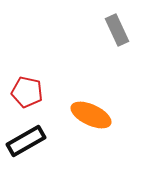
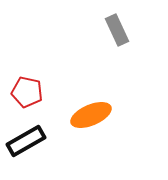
orange ellipse: rotated 48 degrees counterclockwise
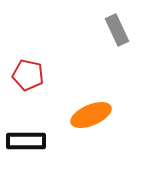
red pentagon: moved 1 px right, 17 px up
black rectangle: rotated 30 degrees clockwise
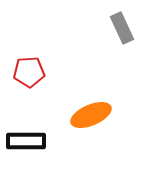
gray rectangle: moved 5 px right, 2 px up
red pentagon: moved 1 px right, 3 px up; rotated 16 degrees counterclockwise
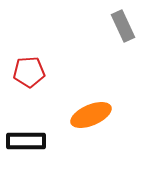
gray rectangle: moved 1 px right, 2 px up
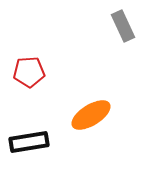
orange ellipse: rotated 9 degrees counterclockwise
black rectangle: moved 3 px right, 1 px down; rotated 9 degrees counterclockwise
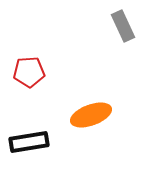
orange ellipse: rotated 12 degrees clockwise
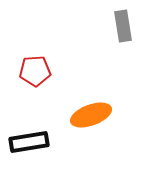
gray rectangle: rotated 16 degrees clockwise
red pentagon: moved 6 px right, 1 px up
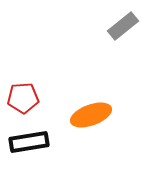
gray rectangle: rotated 60 degrees clockwise
red pentagon: moved 12 px left, 27 px down
